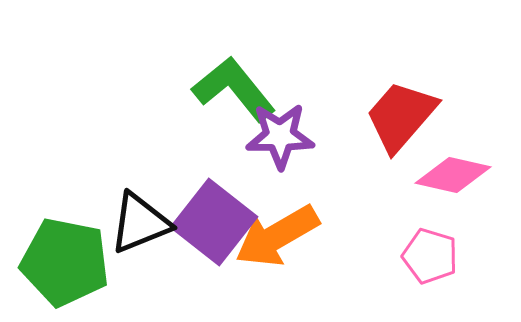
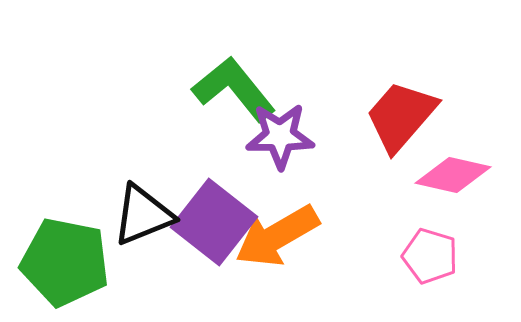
black triangle: moved 3 px right, 8 px up
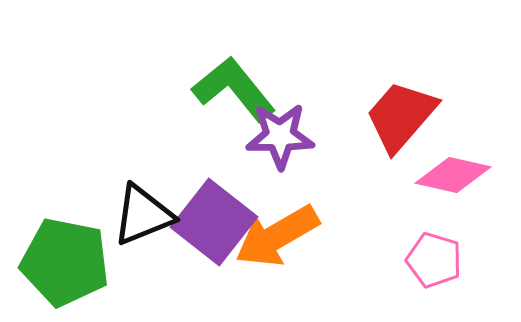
pink pentagon: moved 4 px right, 4 px down
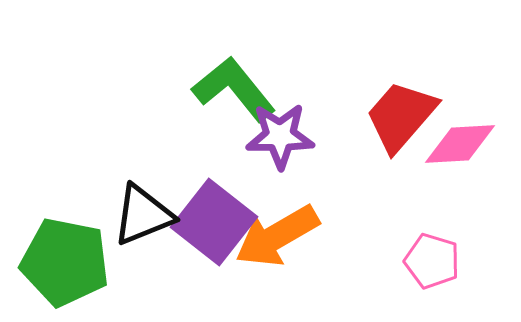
pink diamond: moved 7 px right, 31 px up; rotated 16 degrees counterclockwise
pink pentagon: moved 2 px left, 1 px down
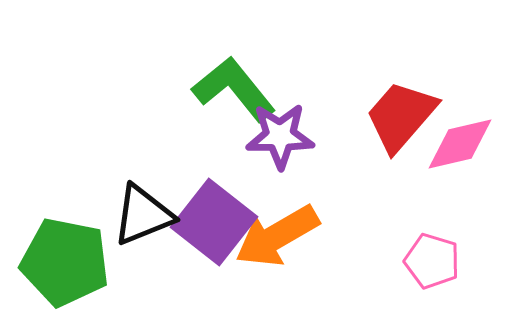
pink diamond: rotated 10 degrees counterclockwise
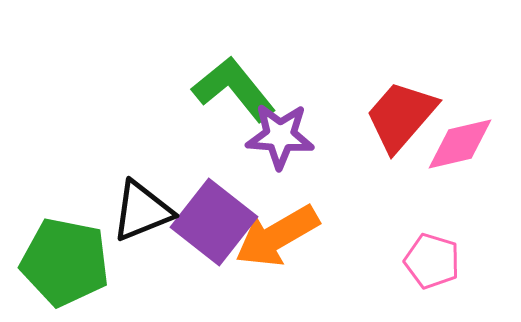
purple star: rotated 4 degrees clockwise
black triangle: moved 1 px left, 4 px up
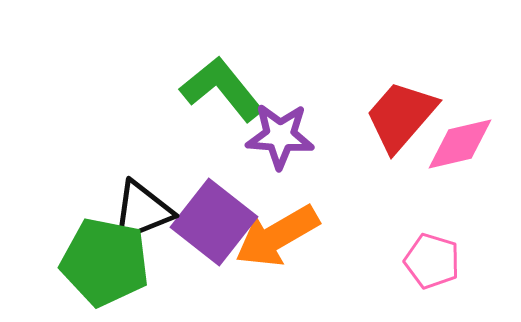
green L-shape: moved 12 px left
green pentagon: moved 40 px right
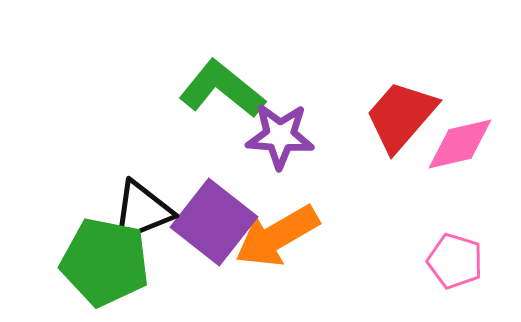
green L-shape: rotated 12 degrees counterclockwise
pink pentagon: moved 23 px right
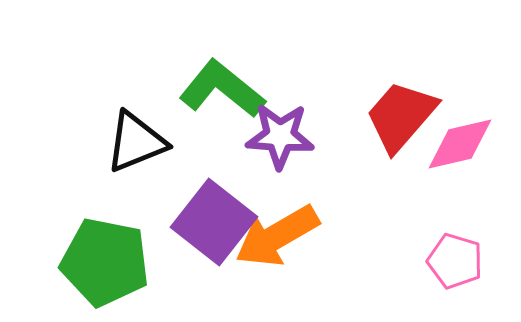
black triangle: moved 6 px left, 69 px up
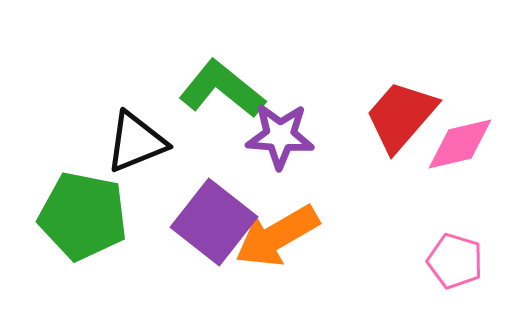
green pentagon: moved 22 px left, 46 px up
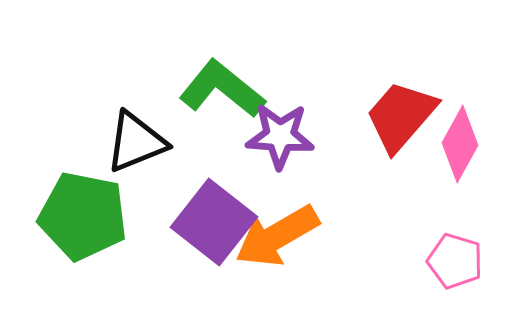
pink diamond: rotated 48 degrees counterclockwise
